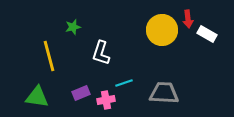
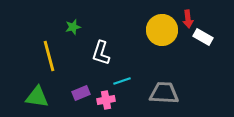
white rectangle: moved 4 px left, 3 px down
cyan line: moved 2 px left, 2 px up
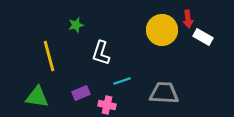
green star: moved 3 px right, 2 px up
pink cross: moved 1 px right, 5 px down; rotated 24 degrees clockwise
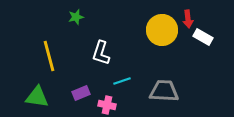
green star: moved 8 px up
gray trapezoid: moved 2 px up
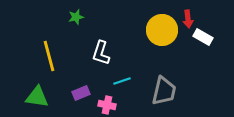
gray trapezoid: rotated 100 degrees clockwise
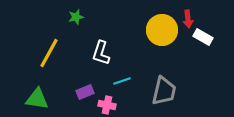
yellow line: moved 3 px up; rotated 44 degrees clockwise
purple rectangle: moved 4 px right, 1 px up
green triangle: moved 2 px down
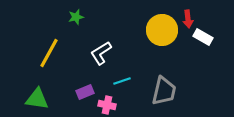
white L-shape: rotated 40 degrees clockwise
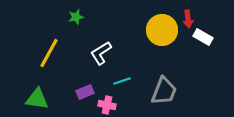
gray trapezoid: rotated 8 degrees clockwise
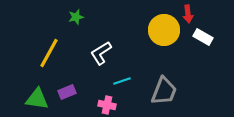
red arrow: moved 5 px up
yellow circle: moved 2 px right
purple rectangle: moved 18 px left
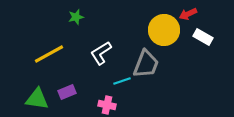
red arrow: rotated 72 degrees clockwise
yellow line: moved 1 px down; rotated 32 degrees clockwise
gray trapezoid: moved 18 px left, 27 px up
